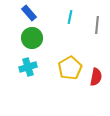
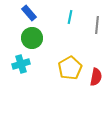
cyan cross: moved 7 px left, 3 px up
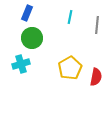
blue rectangle: moved 2 px left; rotated 63 degrees clockwise
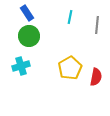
blue rectangle: rotated 56 degrees counterclockwise
green circle: moved 3 px left, 2 px up
cyan cross: moved 2 px down
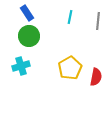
gray line: moved 1 px right, 4 px up
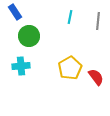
blue rectangle: moved 12 px left, 1 px up
cyan cross: rotated 12 degrees clockwise
red semicircle: rotated 48 degrees counterclockwise
